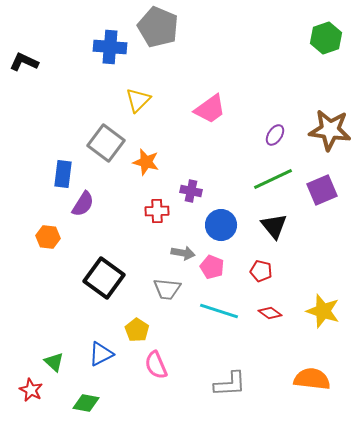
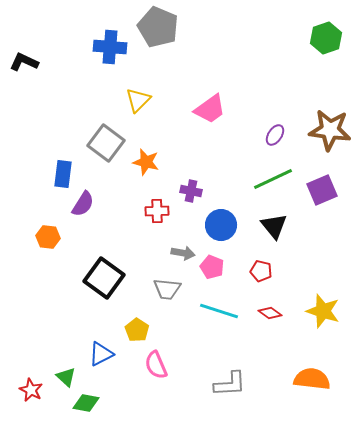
green triangle: moved 12 px right, 15 px down
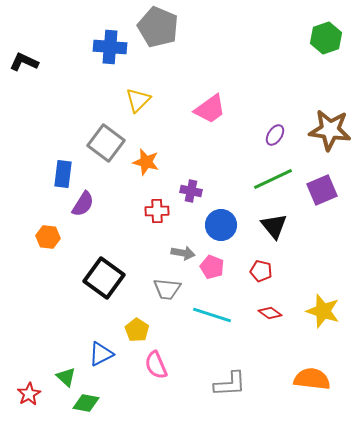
cyan line: moved 7 px left, 4 px down
red star: moved 2 px left, 4 px down; rotated 15 degrees clockwise
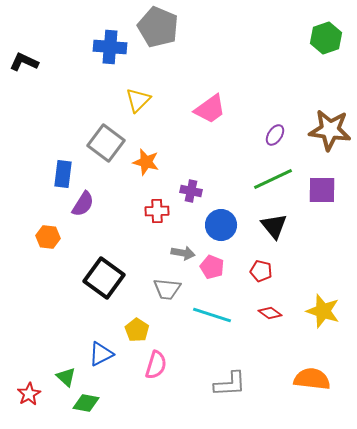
purple square: rotated 24 degrees clockwise
pink semicircle: rotated 140 degrees counterclockwise
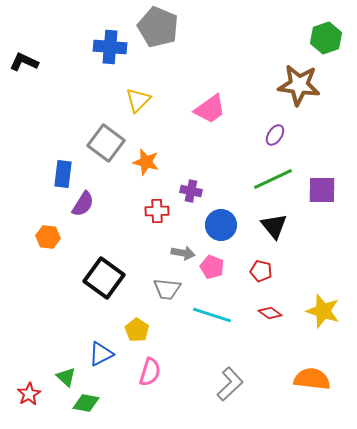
brown star: moved 31 px left, 45 px up
pink semicircle: moved 6 px left, 7 px down
gray L-shape: rotated 40 degrees counterclockwise
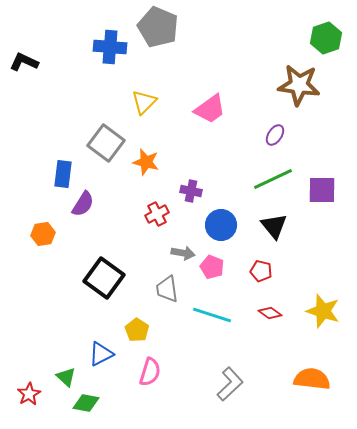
yellow triangle: moved 6 px right, 2 px down
red cross: moved 3 px down; rotated 25 degrees counterclockwise
orange hexagon: moved 5 px left, 3 px up; rotated 15 degrees counterclockwise
gray trapezoid: rotated 76 degrees clockwise
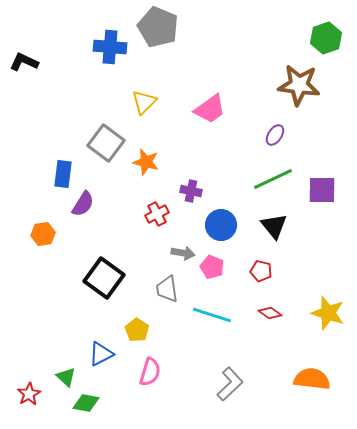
yellow star: moved 5 px right, 2 px down
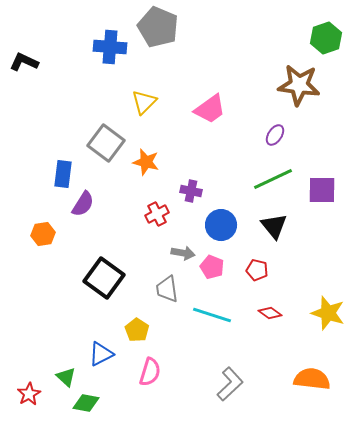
red pentagon: moved 4 px left, 1 px up
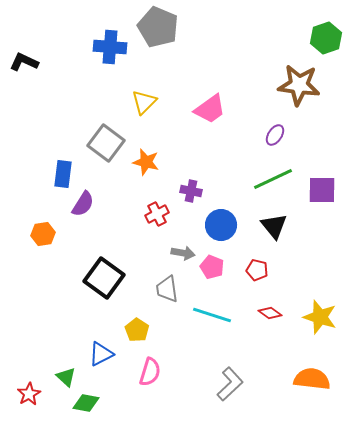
yellow star: moved 8 px left, 4 px down
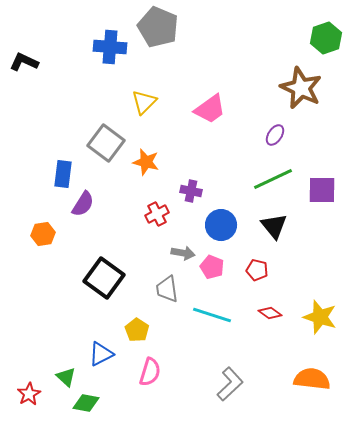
brown star: moved 2 px right, 3 px down; rotated 18 degrees clockwise
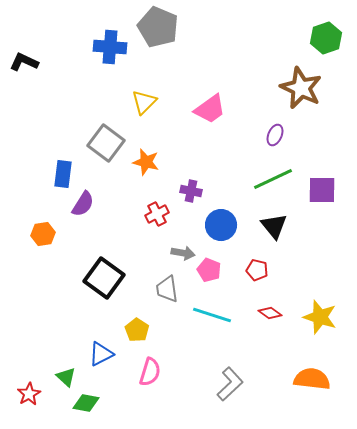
purple ellipse: rotated 10 degrees counterclockwise
pink pentagon: moved 3 px left, 3 px down
